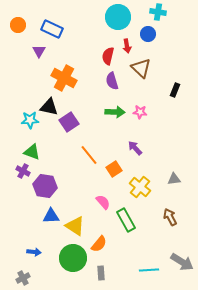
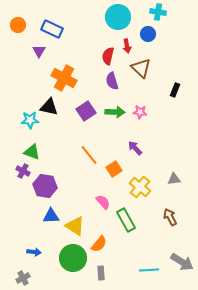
purple square: moved 17 px right, 11 px up
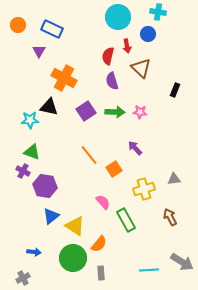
yellow cross: moved 4 px right, 2 px down; rotated 35 degrees clockwise
blue triangle: rotated 36 degrees counterclockwise
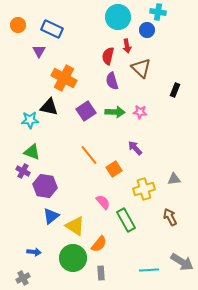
blue circle: moved 1 px left, 4 px up
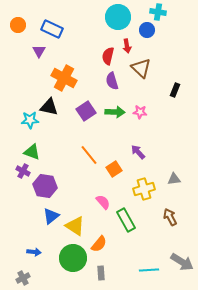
purple arrow: moved 3 px right, 4 px down
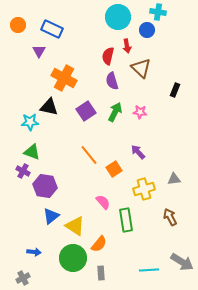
green arrow: rotated 66 degrees counterclockwise
cyan star: moved 2 px down
green rectangle: rotated 20 degrees clockwise
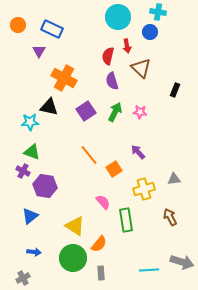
blue circle: moved 3 px right, 2 px down
blue triangle: moved 21 px left
gray arrow: rotated 15 degrees counterclockwise
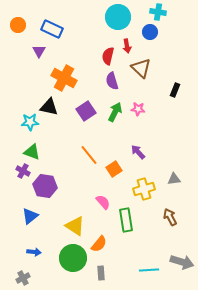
pink star: moved 2 px left, 3 px up
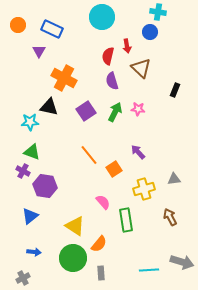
cyan circle: moved 16 px left
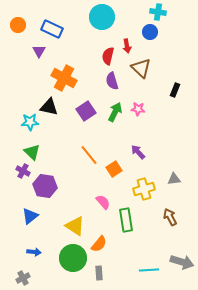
green triangle: rotated 24 degrees clockwise
gray rectangle: moved 2 px left
